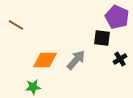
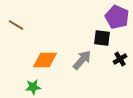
gray arrow: moved 6 px right
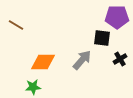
purple pentagon: rotated 25 degrees counterclockwise
orange diamond: moved 2 px left, 2 px down
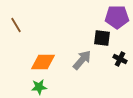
brown line: rotated 28 degrees clockwise
black cross: rotated 32 degrees counterclockwise
green star: moved 6 px right
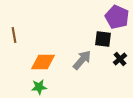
purple pentagon: rotated 25 degrees clockwise
brown line: moved 2 px left, 10 px down; rotated 21 degrees clockwise
black square: moved 1 px right, 1 px down
black cross: rotated 24 degrees clockwise
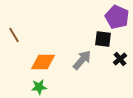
brown line: rotated 21 degrees counterclockwise
